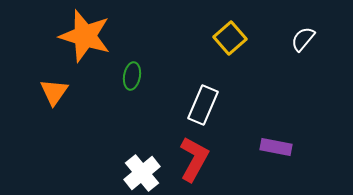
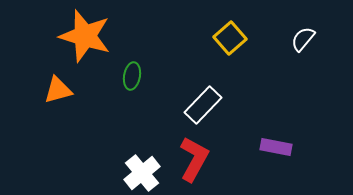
orange triangle: moved 4 px right, 2 px up; rotated 40 degrees clockwise
white rectangle: rotated 21 degrees clockwise
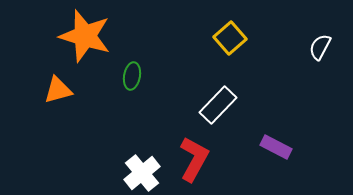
white semicircle: moved 17 px right, 8 px down; rotated 12 degrees counterclockwise
white rectangle: moved 15 px right
purple rectangle: rotated 16 degrees clockwise
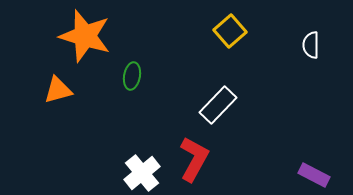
yellow square: moved 7 px up
white semicircle: moved 9 px left, 2 px up; rotated 28 degrees counterclockwise
purple rectangle: moved 38 px right, 28 px down
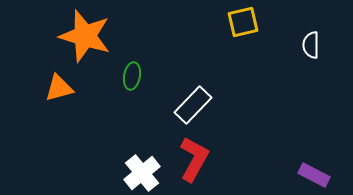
yellow square: moved 13 px right, 9 px up; rotated 28 degrees clockwise
orange triangle: moved 1 px right, 2 px up
white rectangle: moved 25 px left
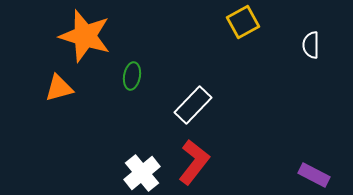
yellow square: rotated 16 degrees counterclockwise
red L-shape: moved 3 px down; rotated 9 degrees clockwise
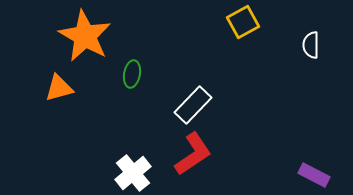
orange star: rotated 12 degrees clockwise
green ellipse: moved 2 px up
red L-shape: moved 1 px left, 8 px up; rotated 18 degrees clockwise
white cross: moved 9 px left
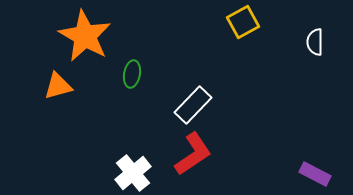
white semicircle: moved 4 px right, 3 px up
orange triangle: moved 1 px left, 2 px up
purple rectangle: moved 1 px right, 1 px up
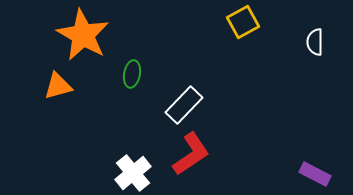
orange star: moved 2 px left, 1 px up
white rectangle: moved 9 px left
red L-shape: moved 2 px left
